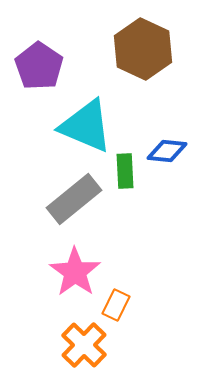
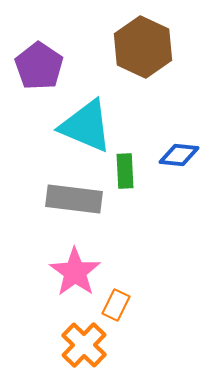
brown hexagon: moved 2 px up
blue diamond: moved 12 px right, 4 px down
gray rectangle: rotated 46 degrees clockwise
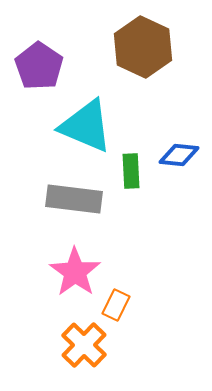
green rectangle: moved 6 px right
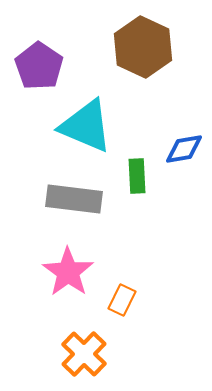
blue diamond: moved 5 px right, 6 px up; rotated 15 degrees counterclockwise
green rectangle: moved 6 px right, 5 px down
pink star: moved 7 px left
orange rectangle: moved 6 px right, 5 px up
orange cross: moved 9 px down
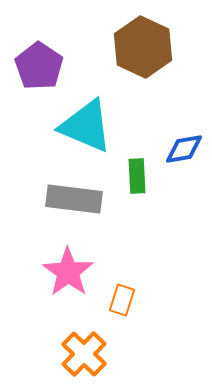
orange rectangle: rotated 8 degrees counterclockwise
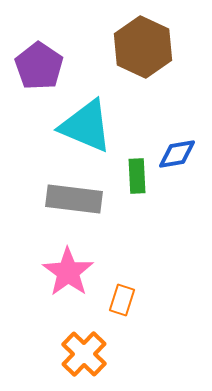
blue diamond: moved 7 px left, 5 px down
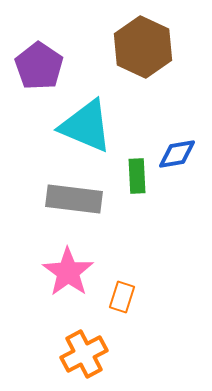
orange rectangle: moved 3 px up
orange cross: rotated 18 degrees clockwise
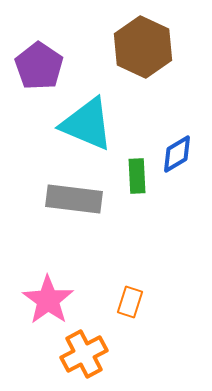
cyan triangle: moved 1 px right, 2 px up
blue diamond: rotated 21 degrees counterclockwise
pink star: moved 20 px left, 28 px down
orange rectangle: moved 8 px right, 5 px down
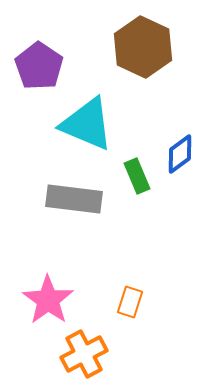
blue diamond: moved 3 px right; rotated 6 degrees counterclockwise
green rectangle: rotated 20 degrees counterclockwise
